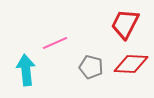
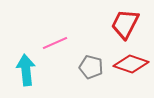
red diamond: rotated 16 degrees clockwise
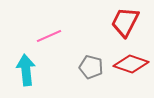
red trapezoid: moved 2 px up
pink line: moved 6 px left, 7 px up
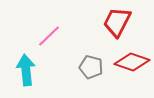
red trapezoid: moved 8 px left
pink line: rotated 20 degrees counterclockwise
red diamond: moved 1 px right, 2 px up
